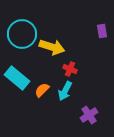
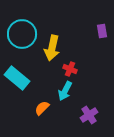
yellow arrow: moved 1 px down; rotated 85 degrees clockwise
orange semicircle: moved 18 px down
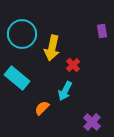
red cross: moved 3 px right, 4 px up; rotated 24 degrees clockwise
purple cross: moved 3 px right, 7 px down; rotated 12 degrees counterclockwise
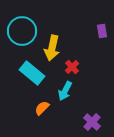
cyan circle: moved 3 px up
red cross: moved 1 px left, 2 px down
cyan rectangle: moved 15 px right, 5 px up
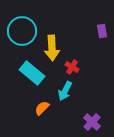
yellow arrow: rotated 15 degrees counterclockwise
red cross: rotated 16 degrees counterclockwise
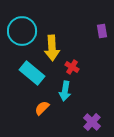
cyan arrow: rotated 18 degrees counterclockwise
